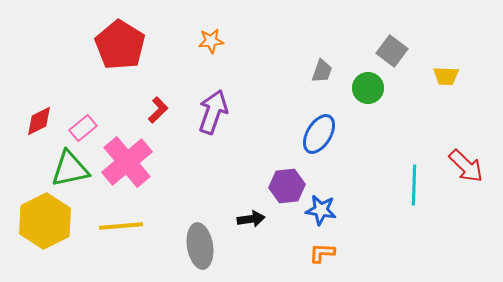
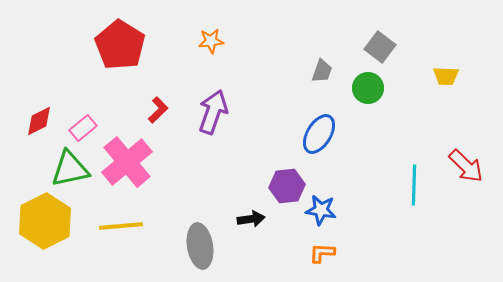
gray square: moved 12 px left, 4 px up
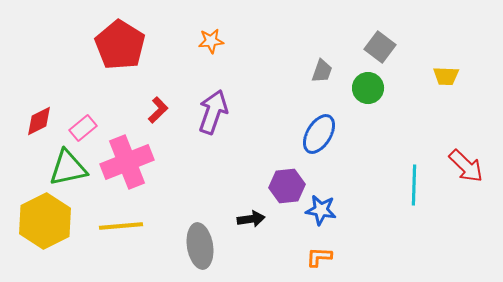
pink cross: rotated 18 degrees clockwise
green triangle: moved 2 px left, 1 px up
orange L-shape: moved 3 px left, 4 px down
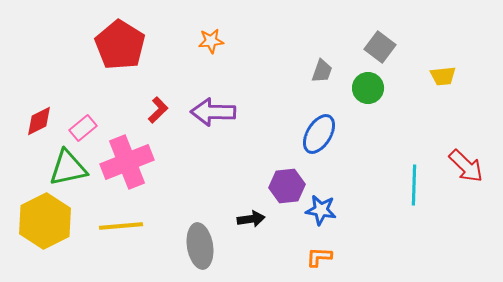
yellow trapezoid: moved 3 px left; rotated 8 degrees counterclockwise
purple arrow: rotated 108 degrees counterclockwise
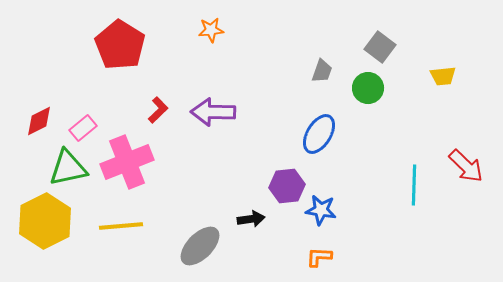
orange star: moved 11 px up
gray ellipse: rotated 54 degrees clockwise
